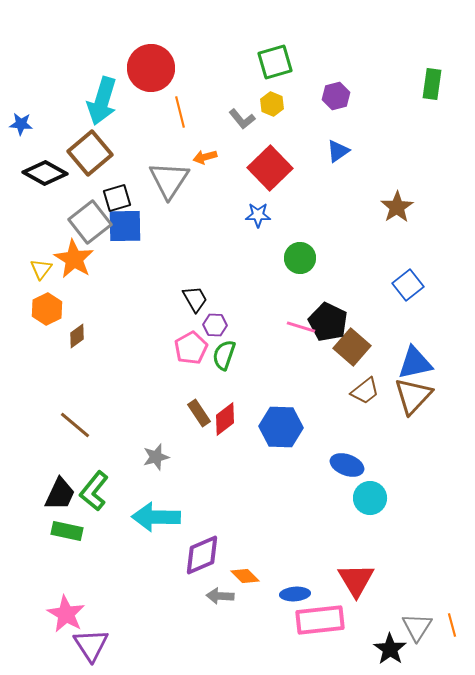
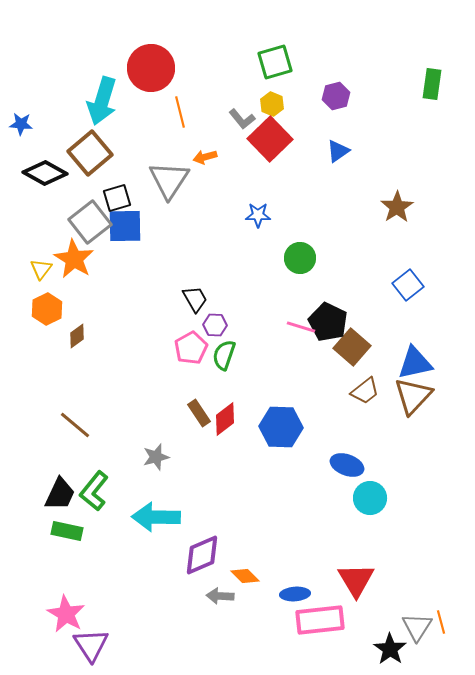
red square at (270, 168): moved 29 px up
orange line at (452, 625): moved 11 px left, 3 px up
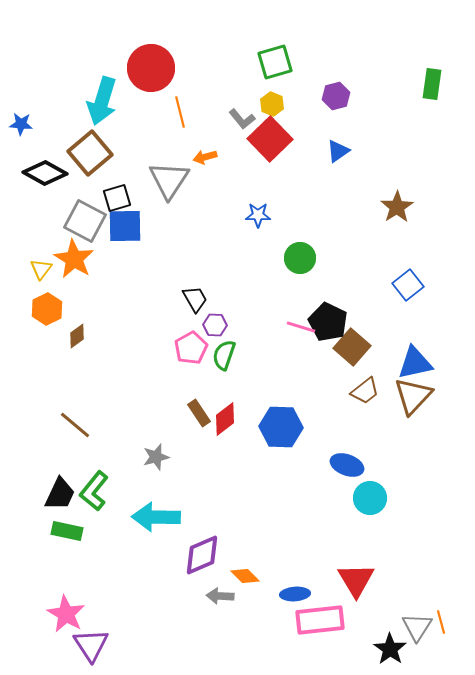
gray square at (90, 222): moved 5 px left, 1 px up; rotated 24 degrees counterclockwise
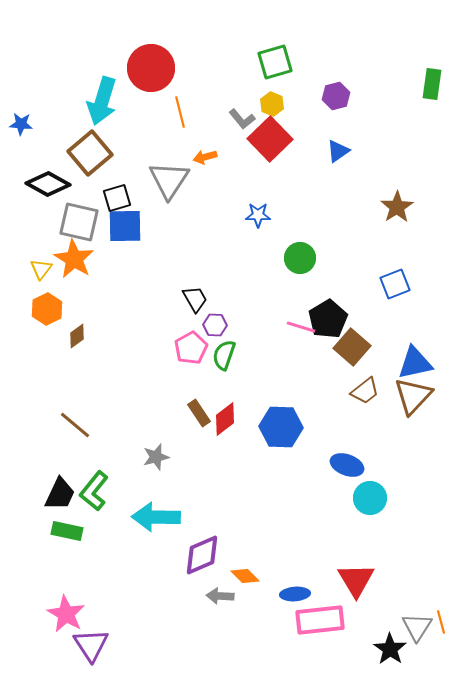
black diamond at (45, 173): moved 3 px right, 11 px down
gray square at (85, 221): moved 6 px left, 1 px down; rotated 15 degrees counterclockwise
blue square at (408, 285): moved 13 px left, 1 px up; rotated 16 degrees clockwise
black pentagon at (328, 322): moved 3 px up; rotated 15 degrees clockwise
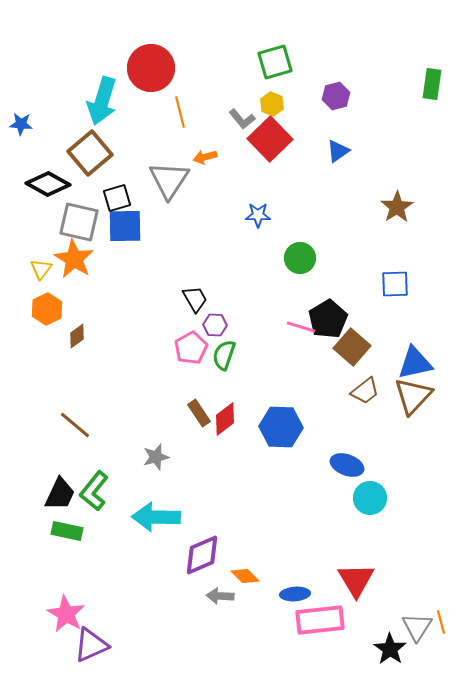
blue square at (395, 284): rotated 20 degrees clockwise
purple triangle at (91, 645): rotated 39 degrees clockwise
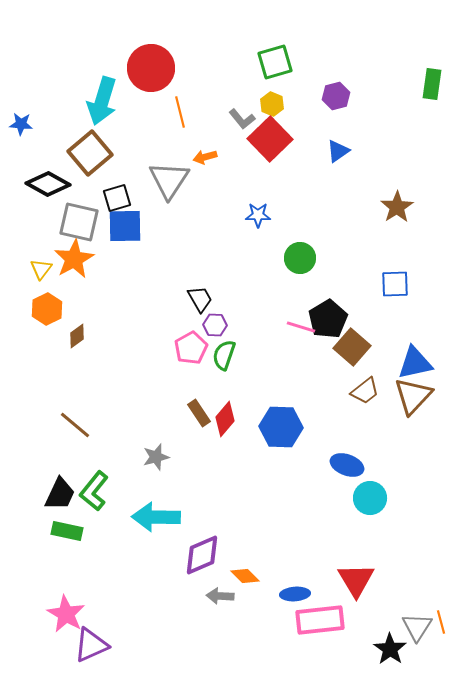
orange star at (74, 259): rotated 12 degrees clockwise
black trapezoid at (195, 299): moved 5 px right
red diamond at (225, 419): rotated 12 degrees counterclockwise
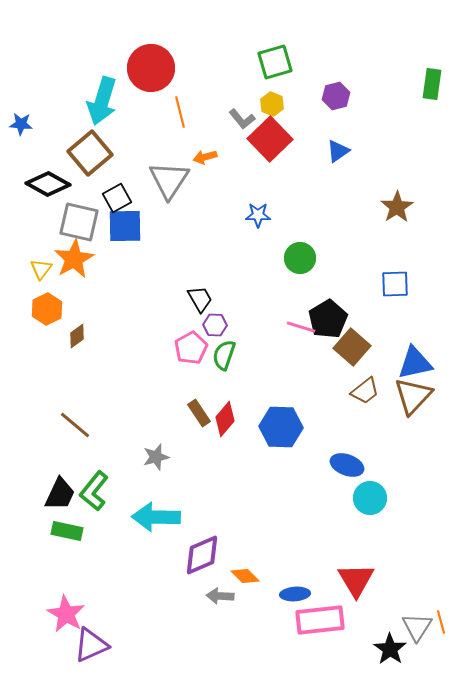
black square at (117, 198): rotated 12 degrees counterclockwise
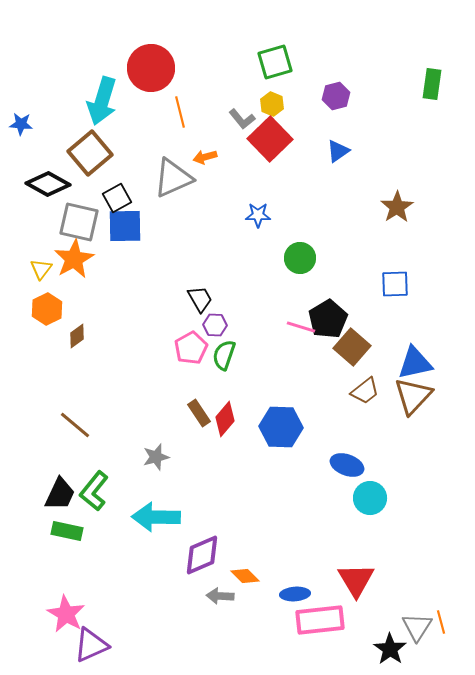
gray triangle at (169, 180): moved 4 px right, 2 px up; rotated 33 degrees clockwise
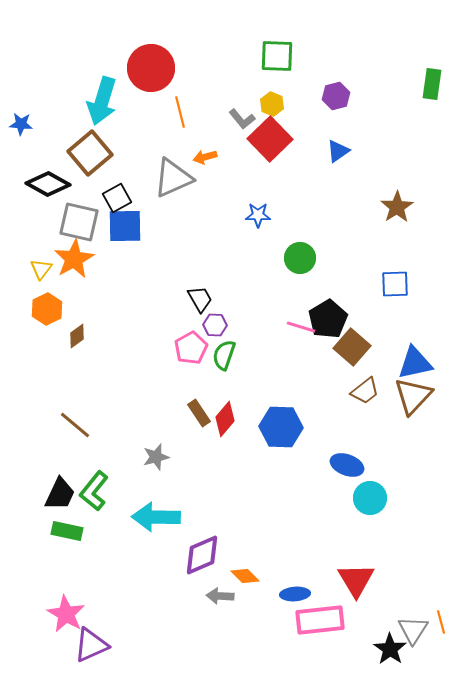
green square at (275, 62): moved 2 px right, 6 px up; rotated 18 degrees clockwise
gray triangle at (417, 627): moved 4 px left, 3 px down
